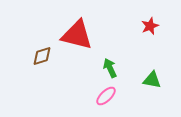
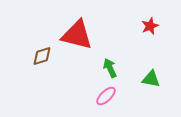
green triangle: moved 1 px left, 1 px up
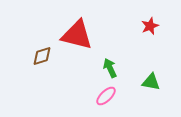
green triangle: moved 3 px down
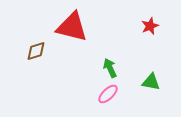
red triangle: moved 5 px left, 8 px up
brown diamond: moved 6 px left, 5 px up
pink ellipse: moved 2 px right, 2 px up
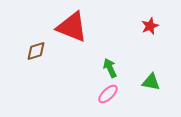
red triangle: rotated 8 degrees clockwise
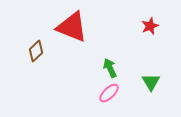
brown diamond: rotated 25 degrees counterclockwise
green triangle: rotated 48 degrees clockwise
pink ellipse: moved 1 px right, 1 px up
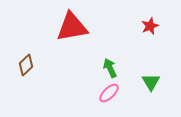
red triangle: rotated 32 degrees counterclockwise
brown diamond: moved 10 px left, 14 px down
